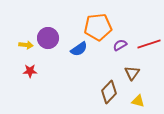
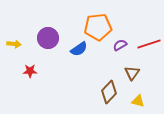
yellow arrow: moved 12 px left, 1 px up
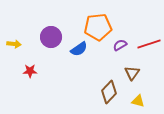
purple circle: moved 3 px right, 1 px up
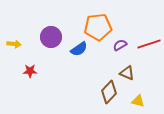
brown triangle: moved 5 px left; rotated 42 degrees counterclockwise
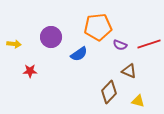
purple semicircle: rotated 128 degrees counterclockwise
blue semicircle: moved 5 px down
brown triangle: moved 2 px right, 2 px up
